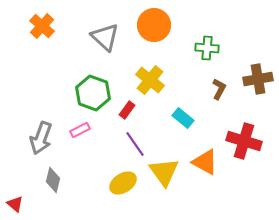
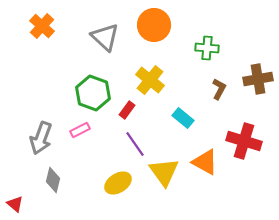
yellow ellipse: moved 5 px left
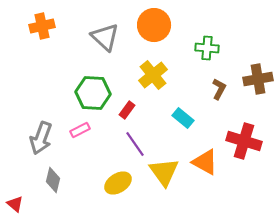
orange cross: rotated 35 degrees clockwise
yellow cross: moved 3 px right, 5 px up; rotated 12 degrees clockwise
green hexagon: rotated 16 degrees counterclockwise
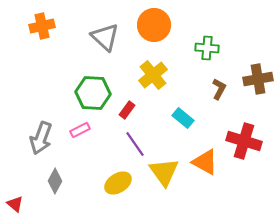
gray diamond: moved 2 px right, 1 px down; rotated 15 degrees clockwise
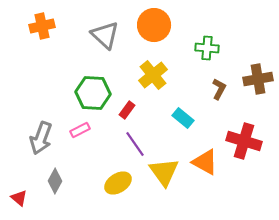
gray triangle: moved 2 px up
red triangle: moved 4 px right, 6 px up
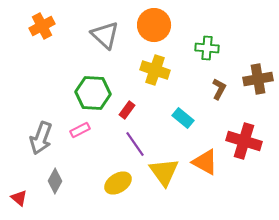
orange cross: rotated 15 degrees counterclockwise
yellow cross: moved 2 px right, 5 px up; rotated 32 degrees counterclockwise
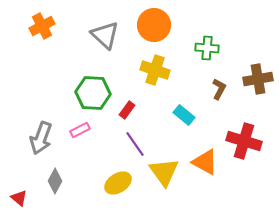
cyan rectangle: moved 1 px right, 3 px up
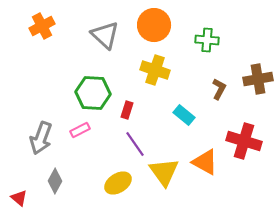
green cross: moved 8 px up
red rectangle: rotated 18 degrees counterclockwise
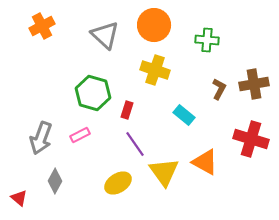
brown cross: moved 4 px left, 5 px down
green hexagon: rotated 12 degrees clockwise
pink rectangle: moved 5 px down
red cross: moved 7 px right, 2 px up
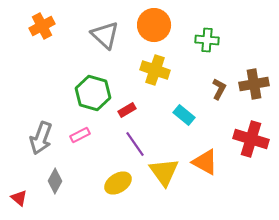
red rectangle: rotated 42 degrees clockwise
